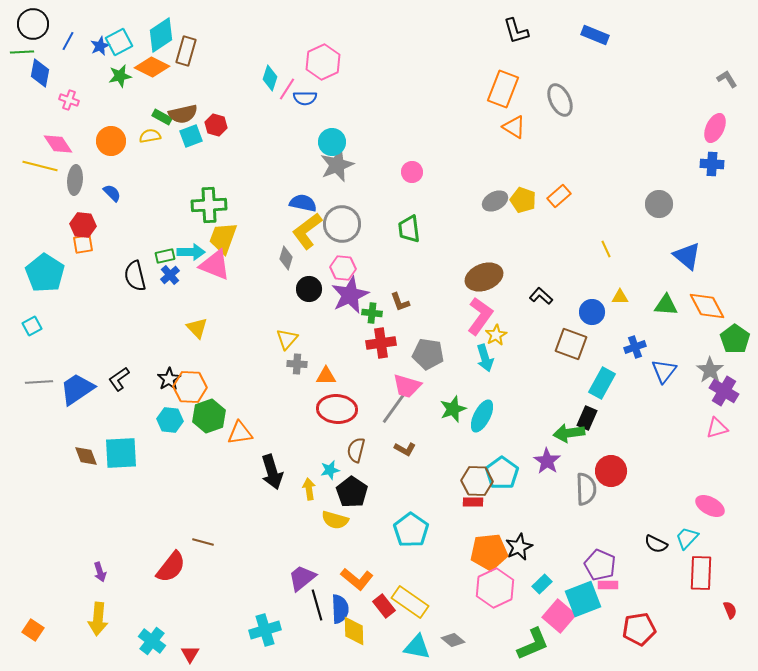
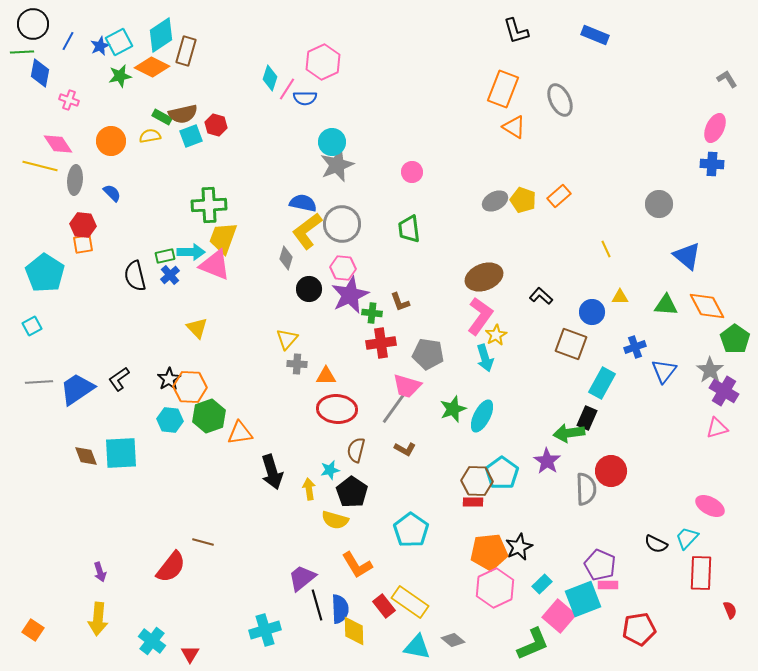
orange L-shape at (357, 579): moved 14 px up; rotated 20 degrees clockwise
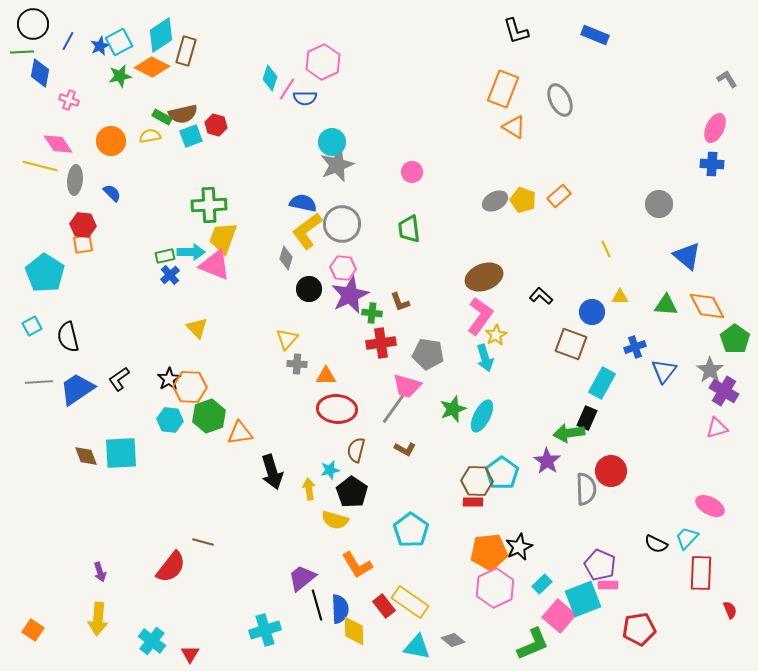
black semicircle at (135, 276): moved 67 px left, 61 px down
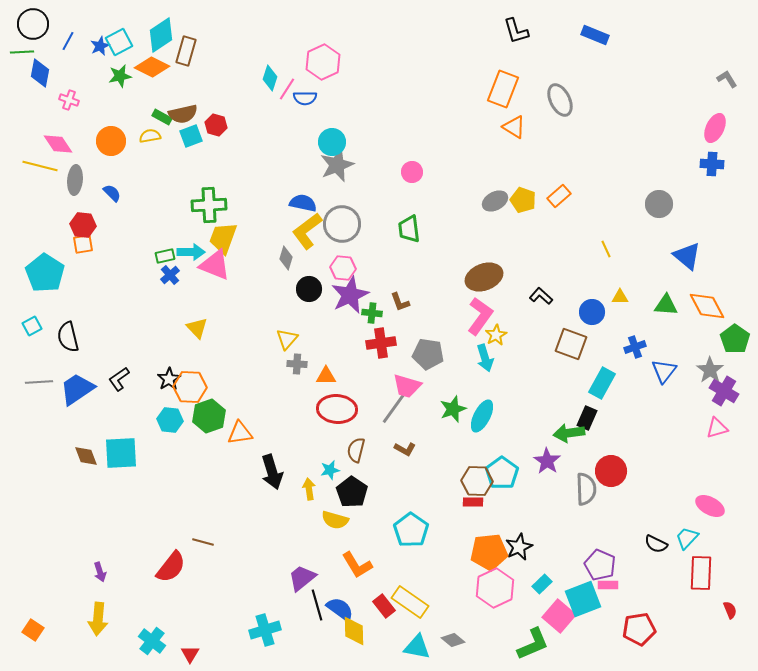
blue semicircle at (340, 609): rotated 52 degrees counterclockwise
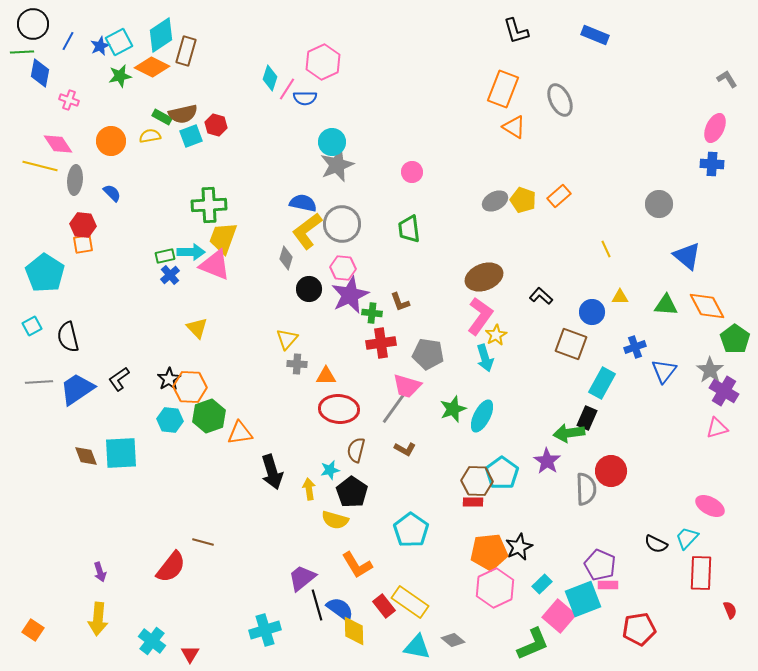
red ellipse at (337, 409): moved 2 px right
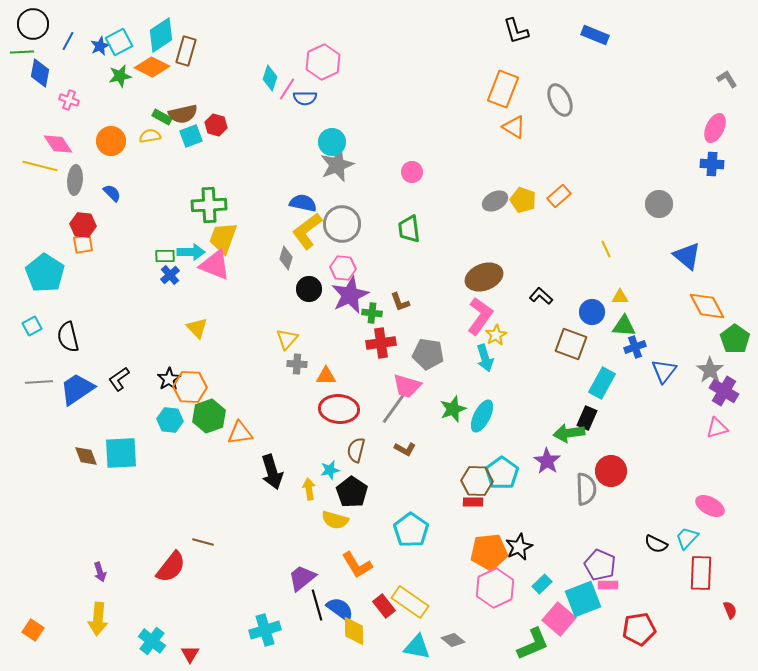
green rectangle at (165, 256): rotated 12 degrees clockwise
green triangle at (666, 305): moved 42 px left, 21 px down
pink square at (559, 616): moved 3 px down
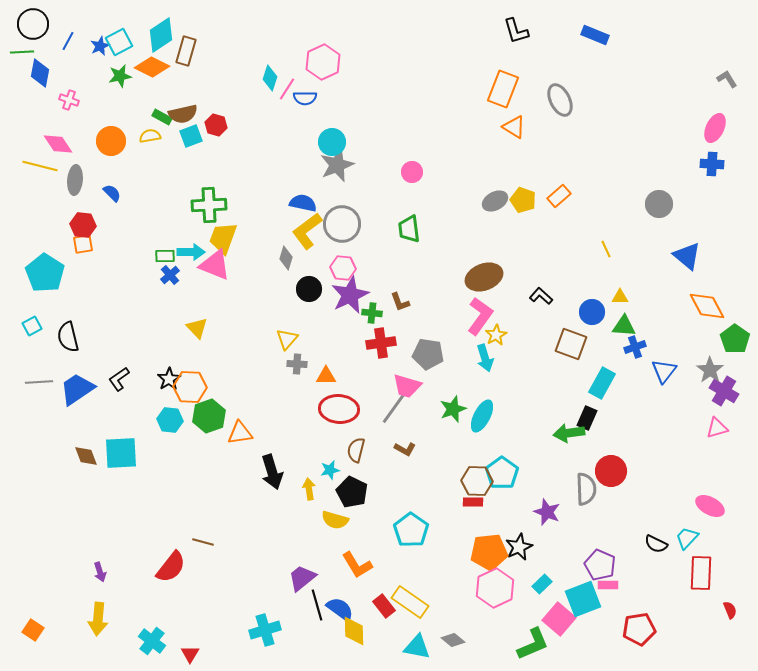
purple star at (547, 461): moved 51 px down; rotated 12 degrees counterclockwise
black pentagon at (352, 492): rotated 8 degrees counterclockwise
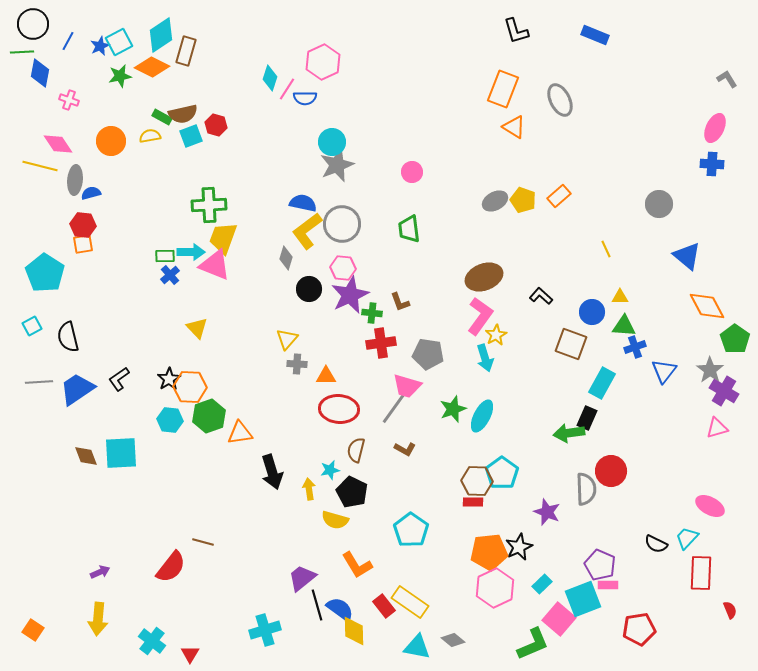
blue semicircle at (112, 193): moved 21 px left; rotated 60 degrees counterclockwise
purple arrow at (100, 572): rotated 96 degrees counterclockwise
